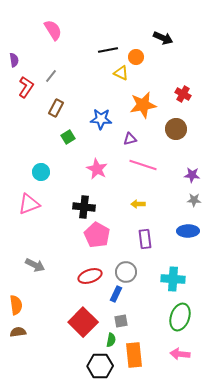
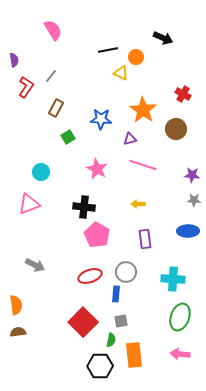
orange star: moved 5 px down; rotated 28 degrees counterclockwise
blue rectangle: rotated 21 degrees counterclockwise
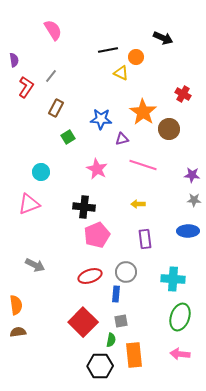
orange star: moved 2 px down
brown circle: moved 7 px left
purple triangle: moved 8 px left
pink pentagon: rotated 20 degrees clockwise
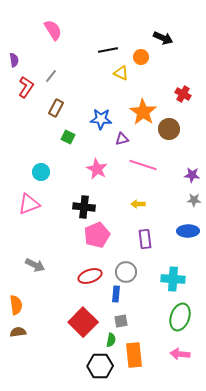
orange circle: moved 5 px right
green square: rotated 32 degrees counterclockwise
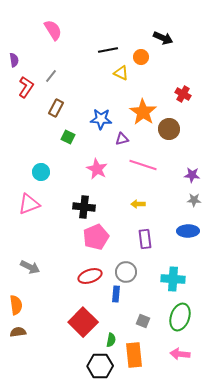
pink pentagon: moved 1 px left, 2 px down
gray arrow: moved 5 px left, 2 px down
gray square: moved 22 px right; rotated 32 degrees clockwise
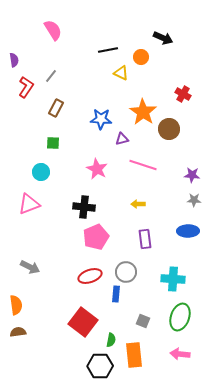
green square: moved 15 px left, 6 px down; rotated 24 degrees counterclockwise
red square: rotated 8 degrees counterclockwise
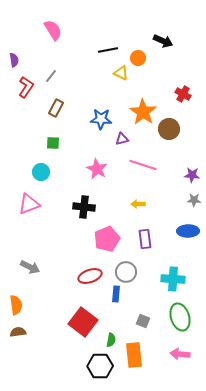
black arrow: moved 3 px down
orange circle: moved 3 px left, 1 px down
pink pentagon: moved 11 px right, 2 px down
green ellipse: rotated 36 degrees counterclockwise
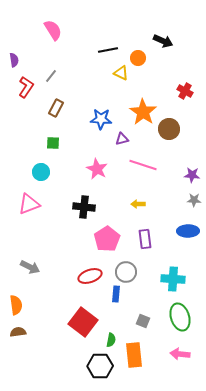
red cross: moved 2 px right, 3 px up
pink pentagon: rotated 10 degrees counterclockwise
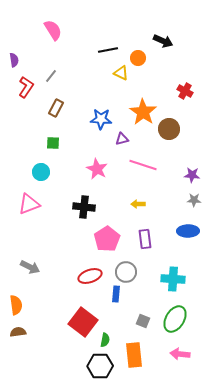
green ellipse: moved 5 px left, 2 px down; rotated 48 degrees clockwise
green semicircle: moved 6 px left
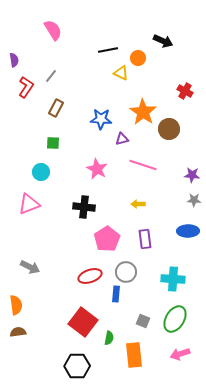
green semicircle: moved 4 px right, 2 px up
pink arrow: rotated 24 degrees counterclockwise
black hexagon: moved 23 px left
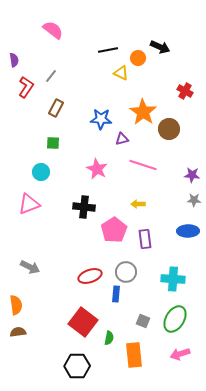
pink semicircle: rotated 20 degrees counterclockwise
black arrow: moved 3 px left, 6 px down
pink pentagon: moved 7 px right, 9 px up
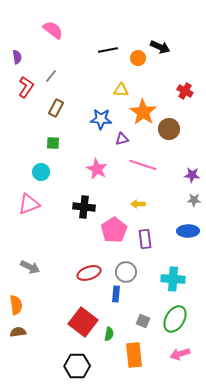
purple semicircle: moved 3 px right, 3 px up
yellow triangle: moved 17 px down; rotated 21 degrees counterclockwise
red ellipse: moved 1 px left, 3 px up
green semicircle: moved 4 px up
